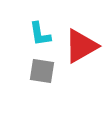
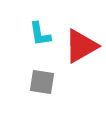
gray square: moved 11 px down
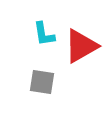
cyan L-shape: moved 4 px right
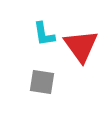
red triangle: rotated 36 degrees counterclockwise
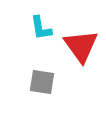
cyan L-shape: moved 3 px left, 6 px up
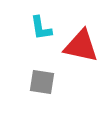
red triangle: rotated 42 degrees counterclockwise
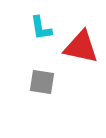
red triangle: moved 1 px down
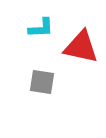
cyan L-shape: rotated 84 degrees counterclockwise
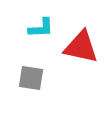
gray square: moved 11 px left, 4 px up
